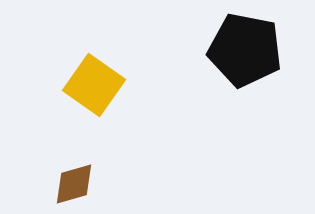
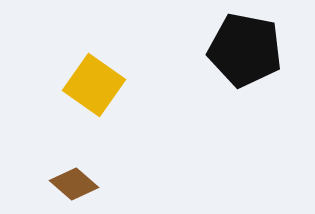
brown diamond: rotated 57 degrees clockwise
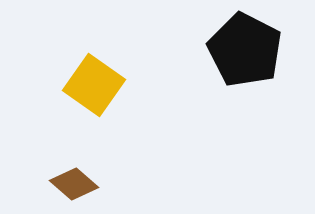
black pentagon: rotated 16 degrees clockwise
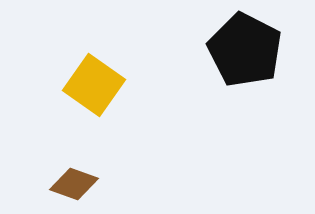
brown diamond: rotated 21 degrees counterclockwise
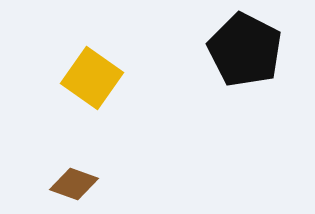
yellow square: moved 2 px left, 7 px up
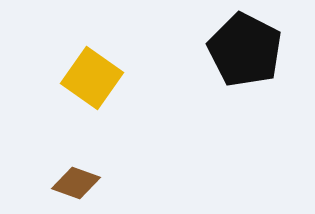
brown diamond: moved 2 px right, 1 px up
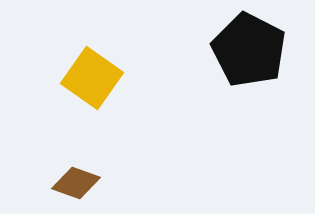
black pentagon: moved 4 px right
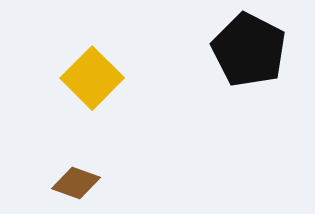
yellow square: rotated 10 degrees clockwise
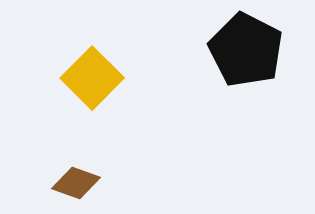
black pentagon: moved 3 px left
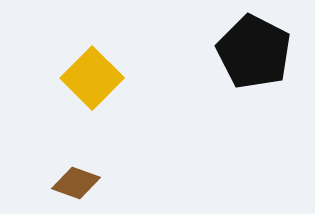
black pentagon: moved 8 px right, 2 px down
